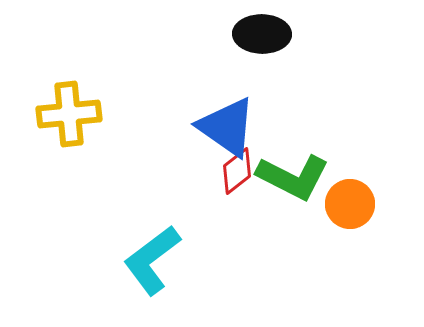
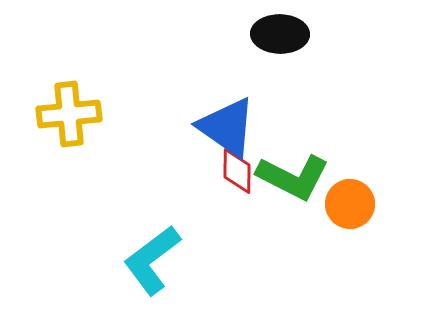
black ellipse: moved 18 px right
red diamond: rotated 51 degrees counterclockwise
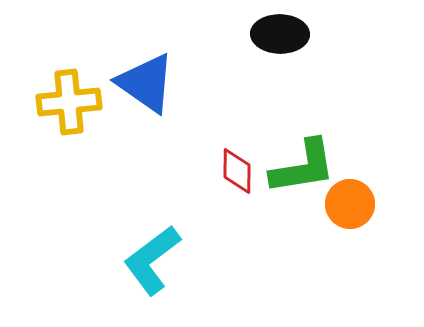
yellow cross: moved 12 px up
blue triangle: moved 81 px left, 44 px up
green L-shape: moved 10 px right, 10 px up; rotated 36 degrees counterclockwise
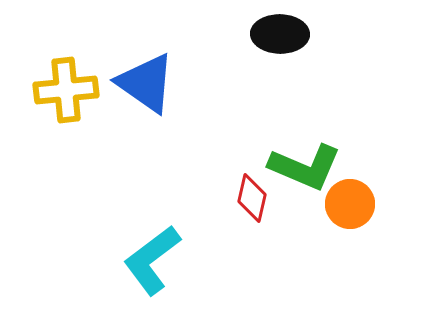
yellow cross: moved 3 px left, 12 px up
green L-shape: moved 2 px right; rotated 32 degrees clockwise
red diamond: moved 15 px right, 27 px down; rotated 12 degrees clockwise
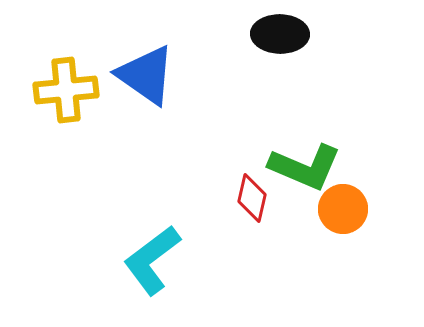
blue triangle: moved 8 px up
orange circle: moved 7 px left, 5 px down
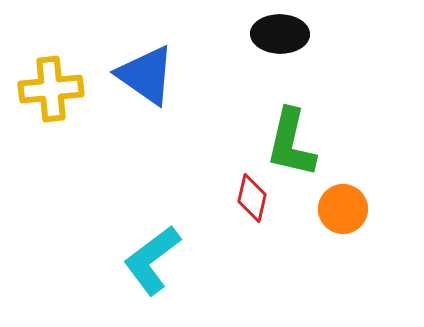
yellow cross: moved 15 px left, 1 px up
green L-shape: moved 14 px left, 24 px up; rotated 80 degrees clockwise
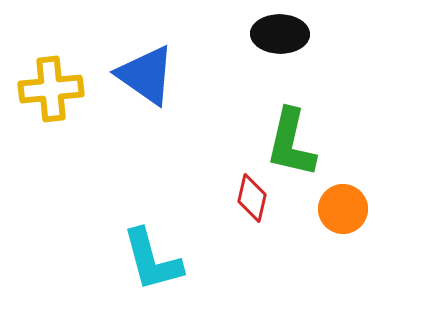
cyan L-shape: rotated 68 degrees counterclockwise
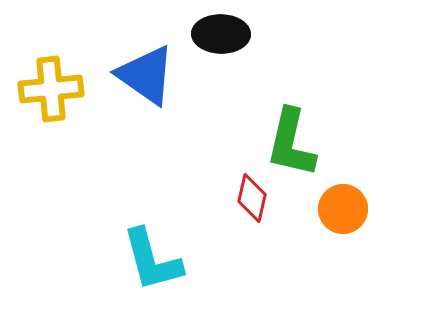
black ellipse: moved 59 px left
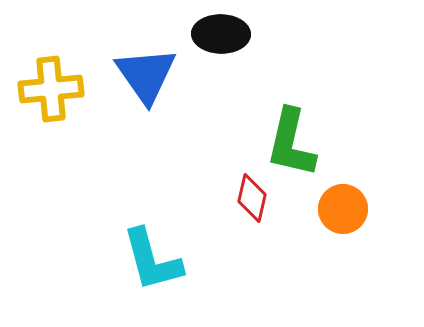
blue triangle: rotated 20 degrees clockwise
